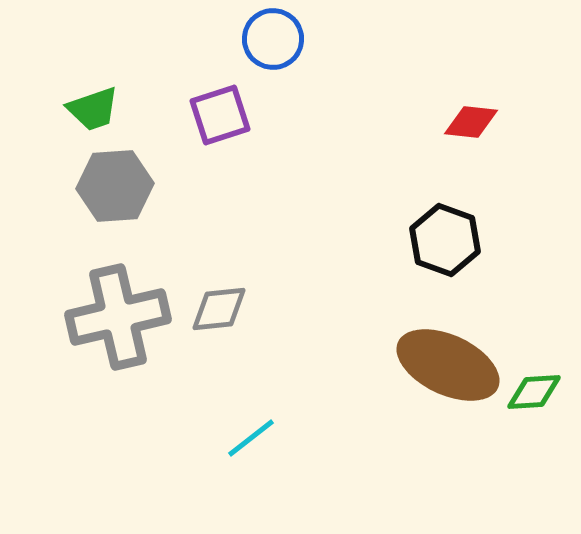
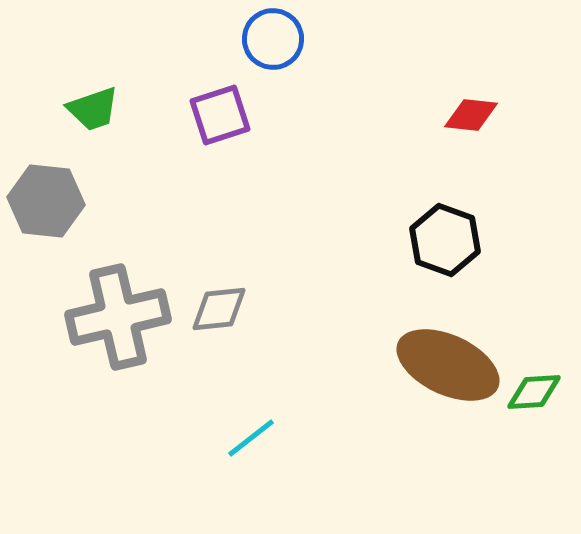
red diamond: moved 7 px up
gray hexagon: moved 69 px left, 15 px down; rotated 10 degrees clockwise
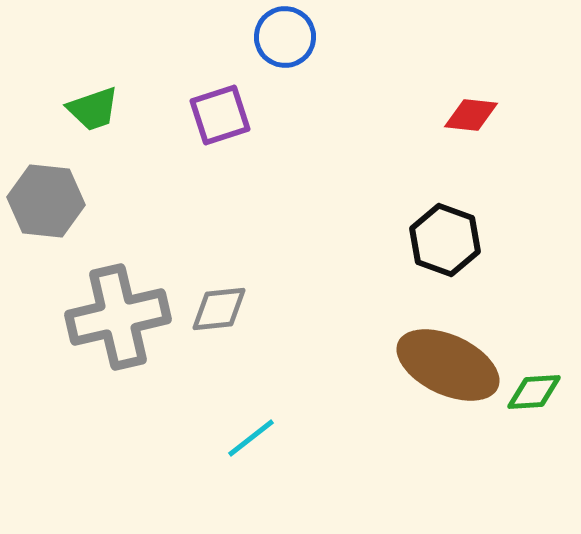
blue circle: moved 12 px right, 2 px up
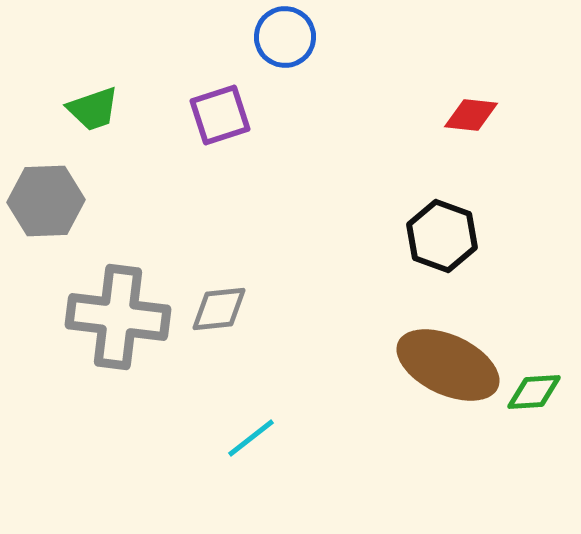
gray hexagon: rotated 8 degrees counterclockwise
black hexagon: moved 3 px left, 4 px up
gray cross: rotated 20 degrees clockwise
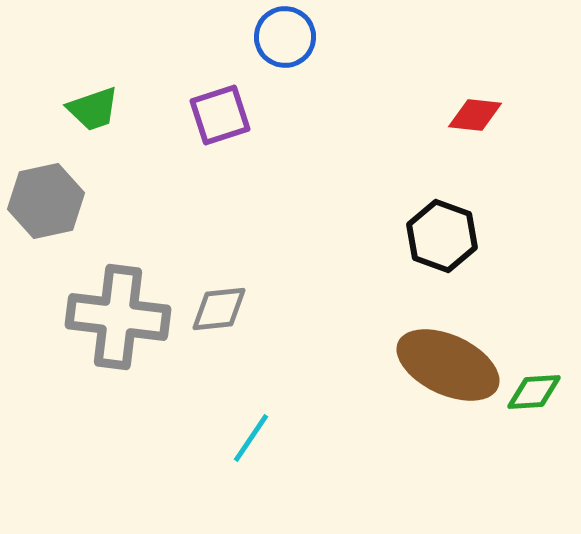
red diamond: moved 4 px right
gray hexagon: rotated 10 degrees counterclockwise
cyan line: rotated 18 degrees counterclockwise
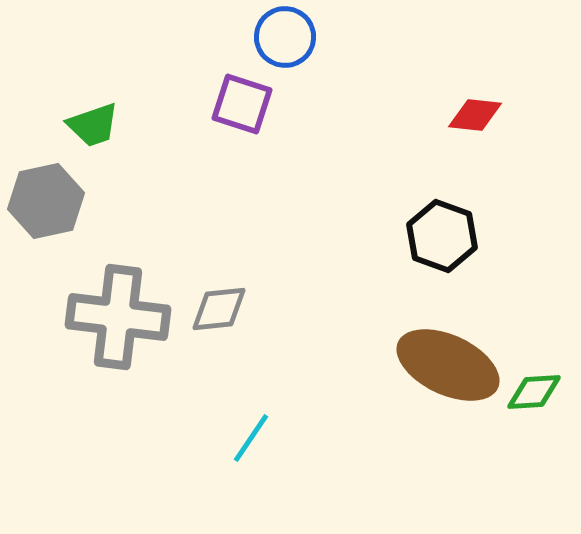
green trapezoid: moved 16 px down
purple square: moved 22 px right, 11 px up; rotated 36 degrees clockwise
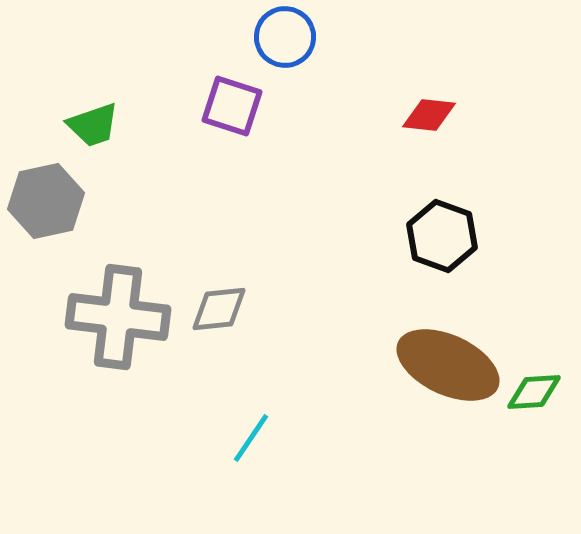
purple square: moved 10 px left, 2 px down
red diamond: moved 46 px left
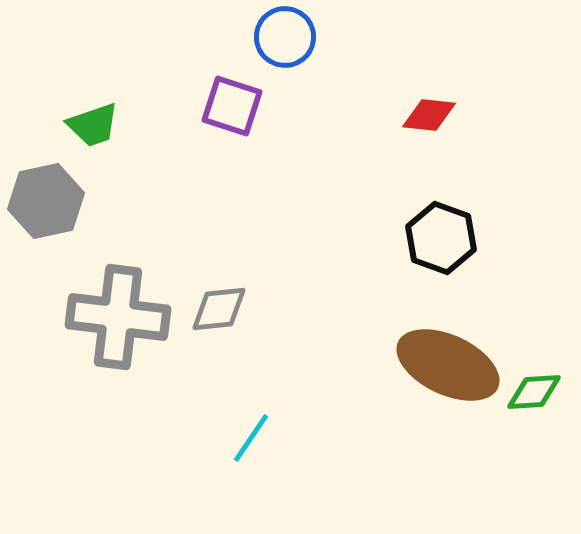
black hexagon: moved 1 px left, 2 px down
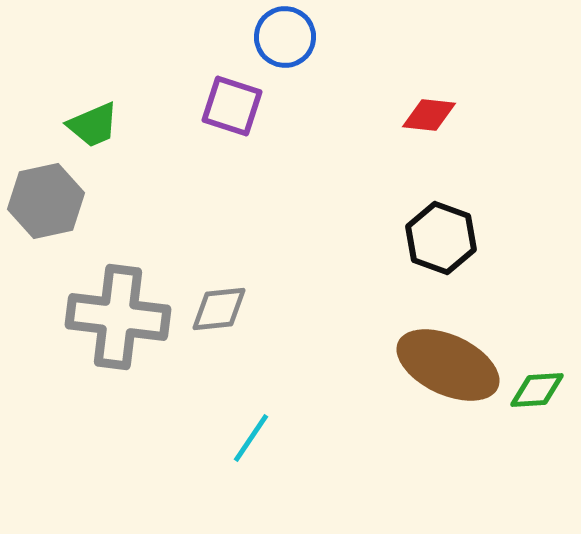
green trapezoid: rotated 4 degrees counterclockwise
green diamond: moved 3 px right, 2 px up
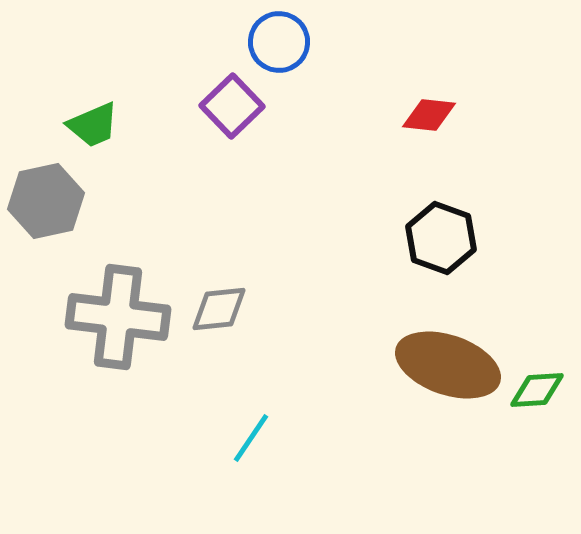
blue circle: moved 6 px left, 5 px down
purple square: rotated 28 degrees clockwise
brown ellipse: rotated 6 degrees counterclockwise
